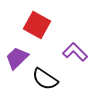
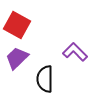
red square: moved 20 px left
black semicircle: rotated 56 degrees clockwise
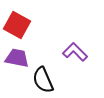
purple trapezoid: rotated 55 degrees clockwise
black semicircle: moved 2 px left, 1 px down; rotated 24 degrees counterclockwise
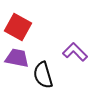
red square: moved 1 px right, 2 px down
black semicircle: moved 5 px up; rotated 8 degrees clockwise
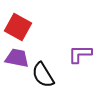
purple L-shape: moved 5 px right, 2 px down; rotated 45 degrees counterclockwise
black semicircle: rotated 16 degrees counterclockwise
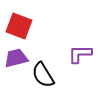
red square: moved 1 px right, 1 px up; rotated 8 degrees counterclockwise
purple trapezoid: moved 1 px left; rotated 25 degrees counterclockwise
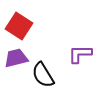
red square: rotated 12 degrees clockwise
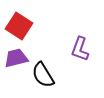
purple L-shape: moved 5 px up; rotated 70 degrees counterclockwise
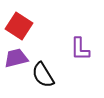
purple L-shape: rotated 20 degrees counterclockwise
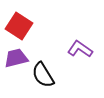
purple L-shape: rotated 125 degrees clockwise
